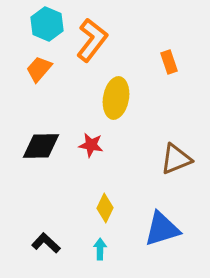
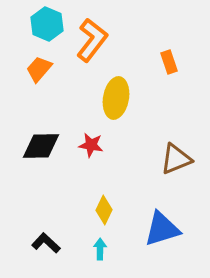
yellow diamond: moved 1 px left, 2 px down
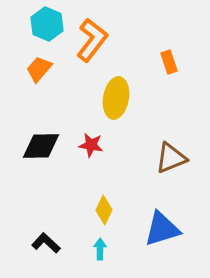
brown triangle: moved 5 px left, 1 px up
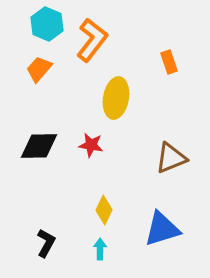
black diamond: moved 2 px left
black L-shape: rotated 76 degrees clockwise
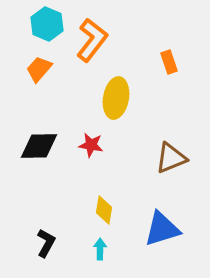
yellow diamond: rotated 16 degrees counterclockwise
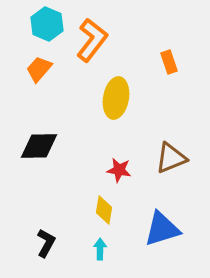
red star: moved 28 px right, 25 px down
